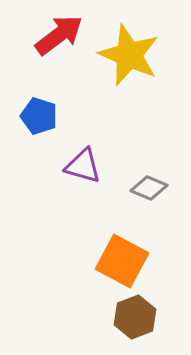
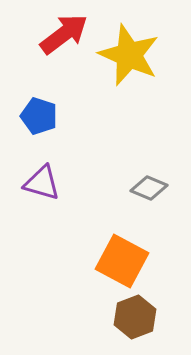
red arrow: moved 5 px right, 1 px up
purple triangle: moved 41 px left, 17 px down
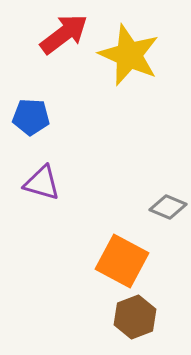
blue pentagon: moved 8 px left, 1 px down; rotated 15 degrees counterclockwise
gray diamond: moved 19 px right, 19 px down
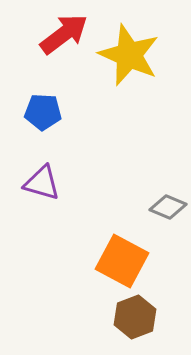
blue pentagon: moved 12 px right, 5 px up
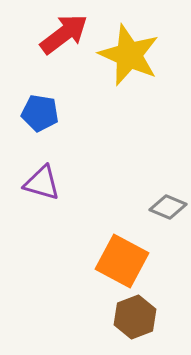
blue pentagon: moved 3 px left, 1 px down; rotated 6 degrees clockwise
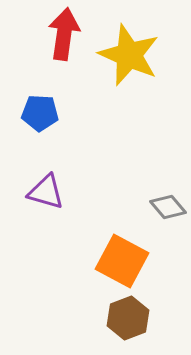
red arrow: rotated 45 degrees counterclockwise
blue pentagon: rotated 6 degrees counterclockwise
purple triangle: moved 4 px right, 9 px down
gray diamond: rotated 27 degrees clockwise
brown hexagon: moved 7 px left, 1 px down
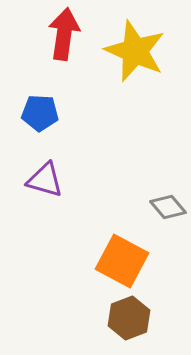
yellow star: moved 6 px right, 4 px up
purple triangle: moved 1 px left, 12 px up
brown hexagon: moved 1 px right
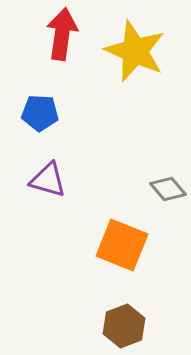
red arrow: moved 2 px left
purple triangle: moved 3 px right
gray diamond: moved 18 px up
orange square: moved 16 px up; rotated 6 degrees counterclockwise
brown hexagon: moved 5 px left, 8 px down
